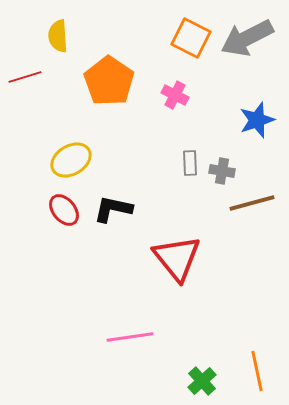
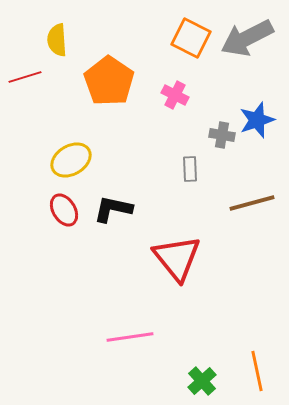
yellow semicircle: moved 1 px left, 4 px down
gray rectangle: moved 6 px down
gray cross: moved 36 px up
red ellipse: rotated 8 degrees clockwise
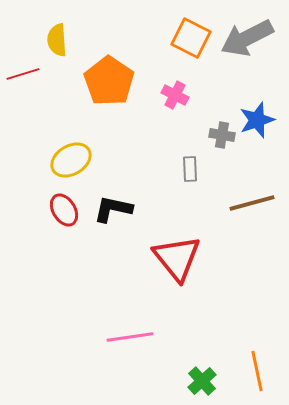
red line: moved 2 px left, 3 px up
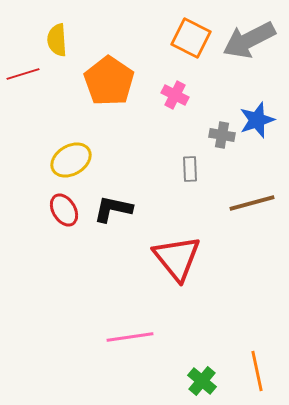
gray arrow: moved 2 px right, 2 px down
green cross: rotated 8 degrees counterclockwise
